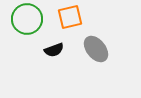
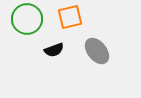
gray ellipse: moved 1 px right, 2 px down
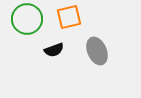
orange square: moved 1 px left
gray ellipse: rotated 16 degrees clockwise
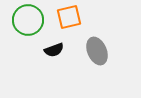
green circle: moved 1 px right, 1 px down
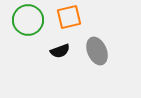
black semicircle: moved 6 px right, 1 px down
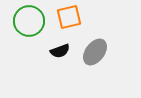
green circle: moved 1 px right, 1 px down
gray ellipse: moved 2 px left, 1 px down; rotated 60 degrees clockwise
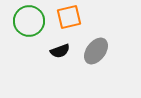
gray ellipse: moved 1 px right, 1 px up
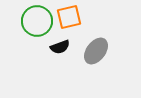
green circle: moved 8 px right
black semicircle: moved 4 px up
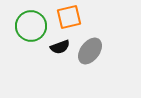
green circle: moved 6 px left, 5 px down
gray ellipse: moved 6 px left
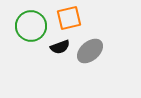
orange square: moved 1 px down
gray ellipse: rotated 12 degrees clockwise
